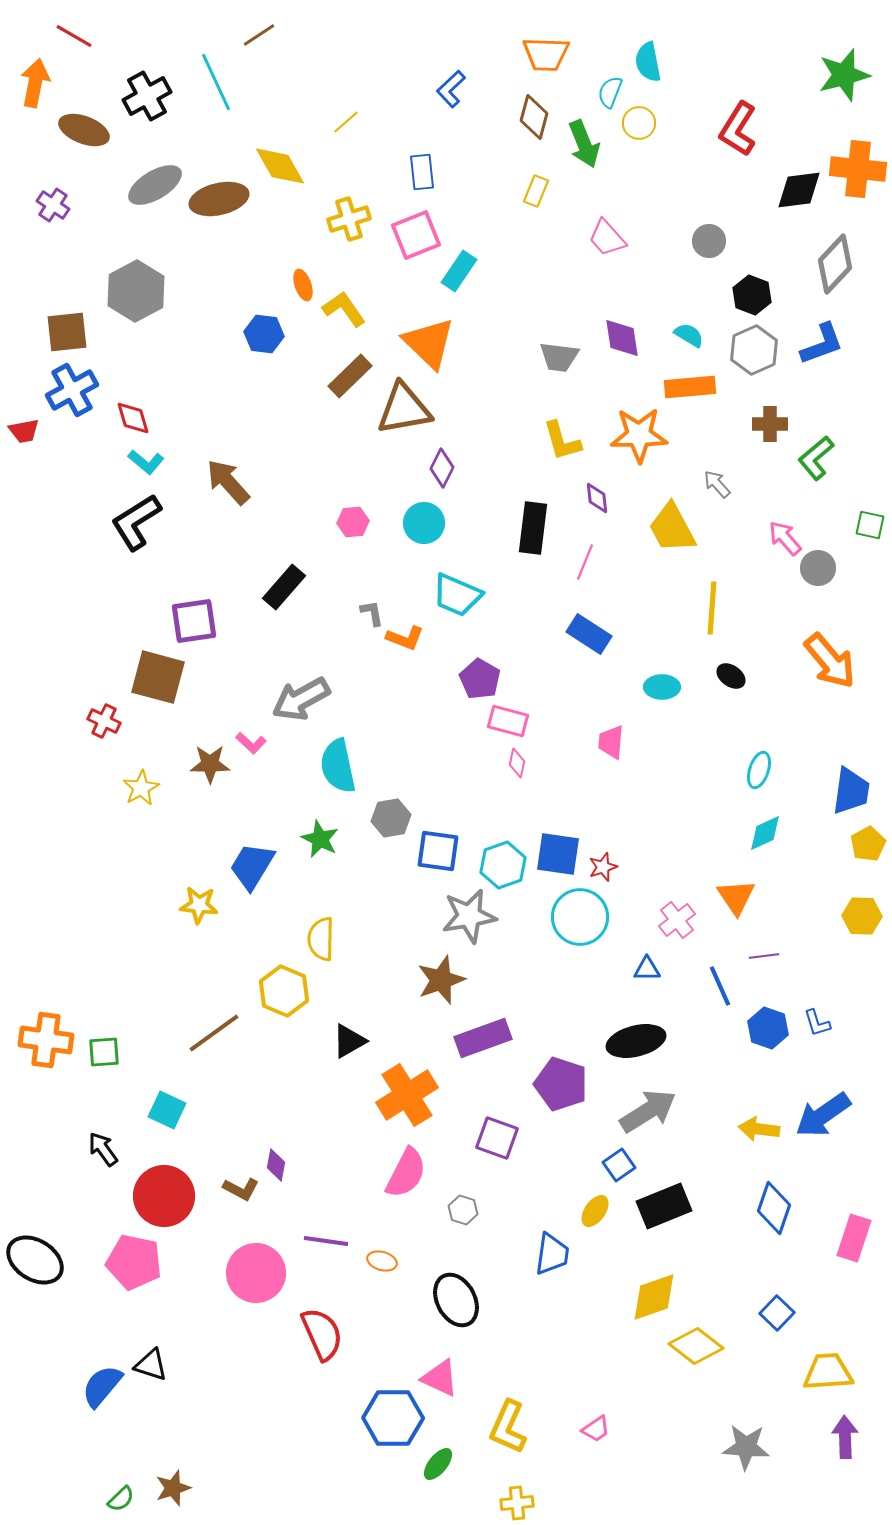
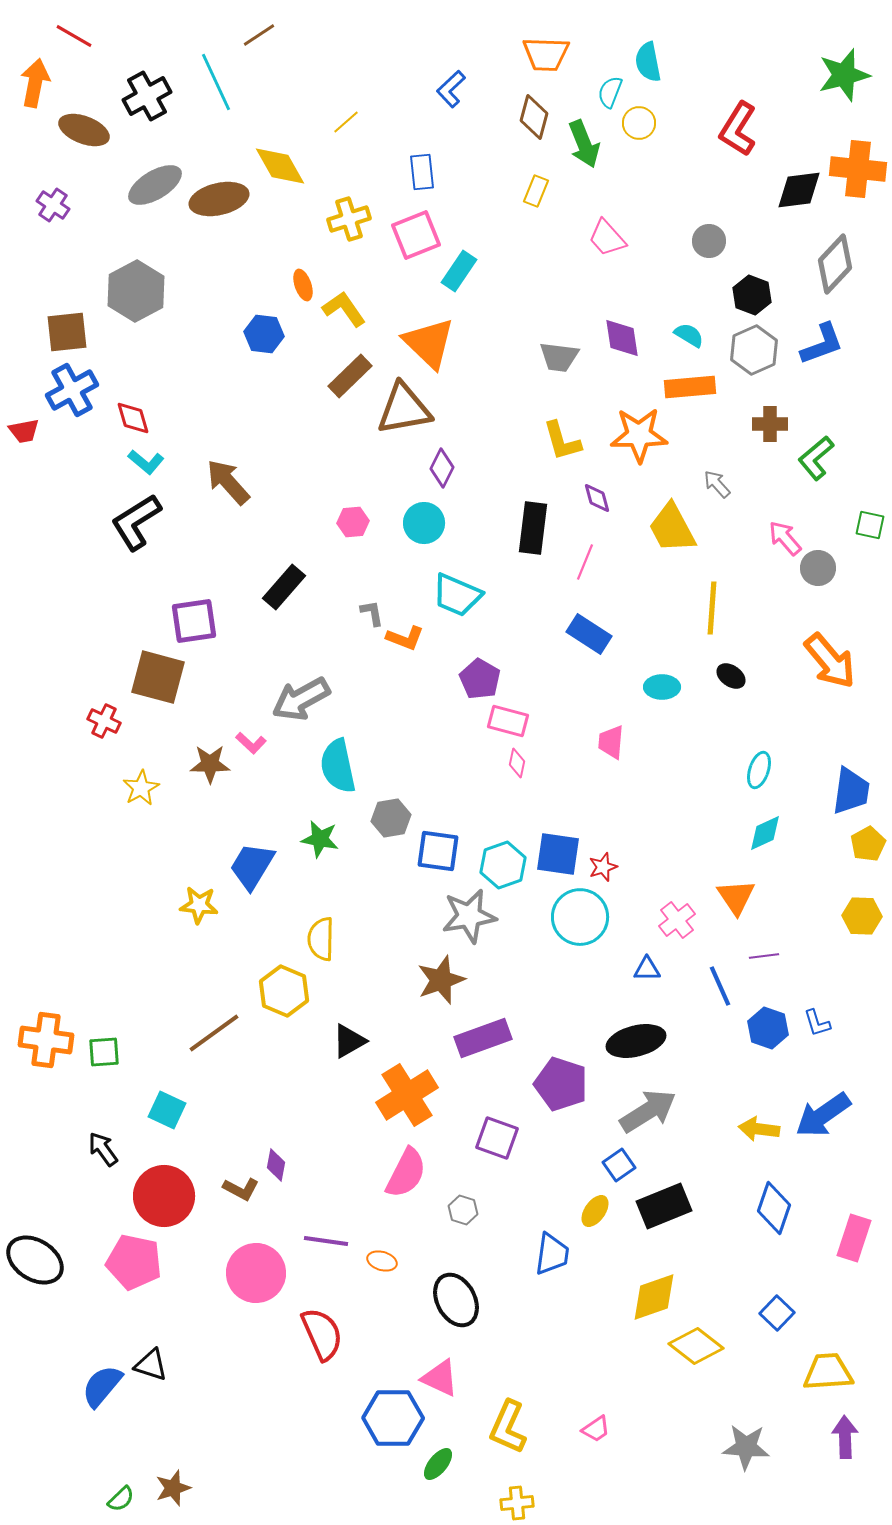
purple diamond at (597, 498): rotated 8 degrees counterclockwise
green star at (320, 839): rotated 15 degrees counterclockwise
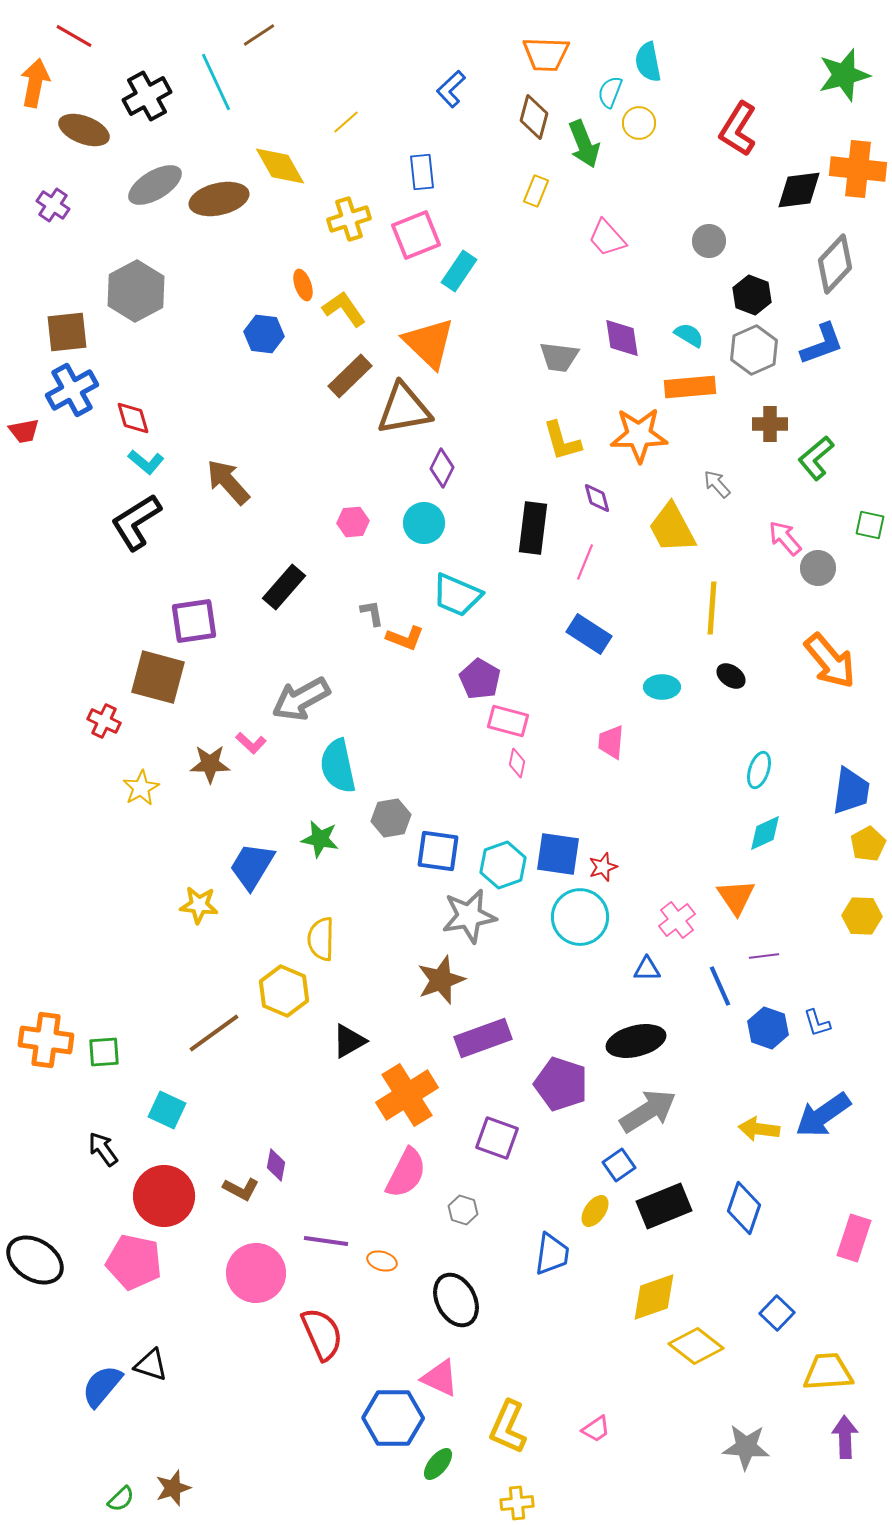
blue diamond at (774, 1208): moved 30 px left
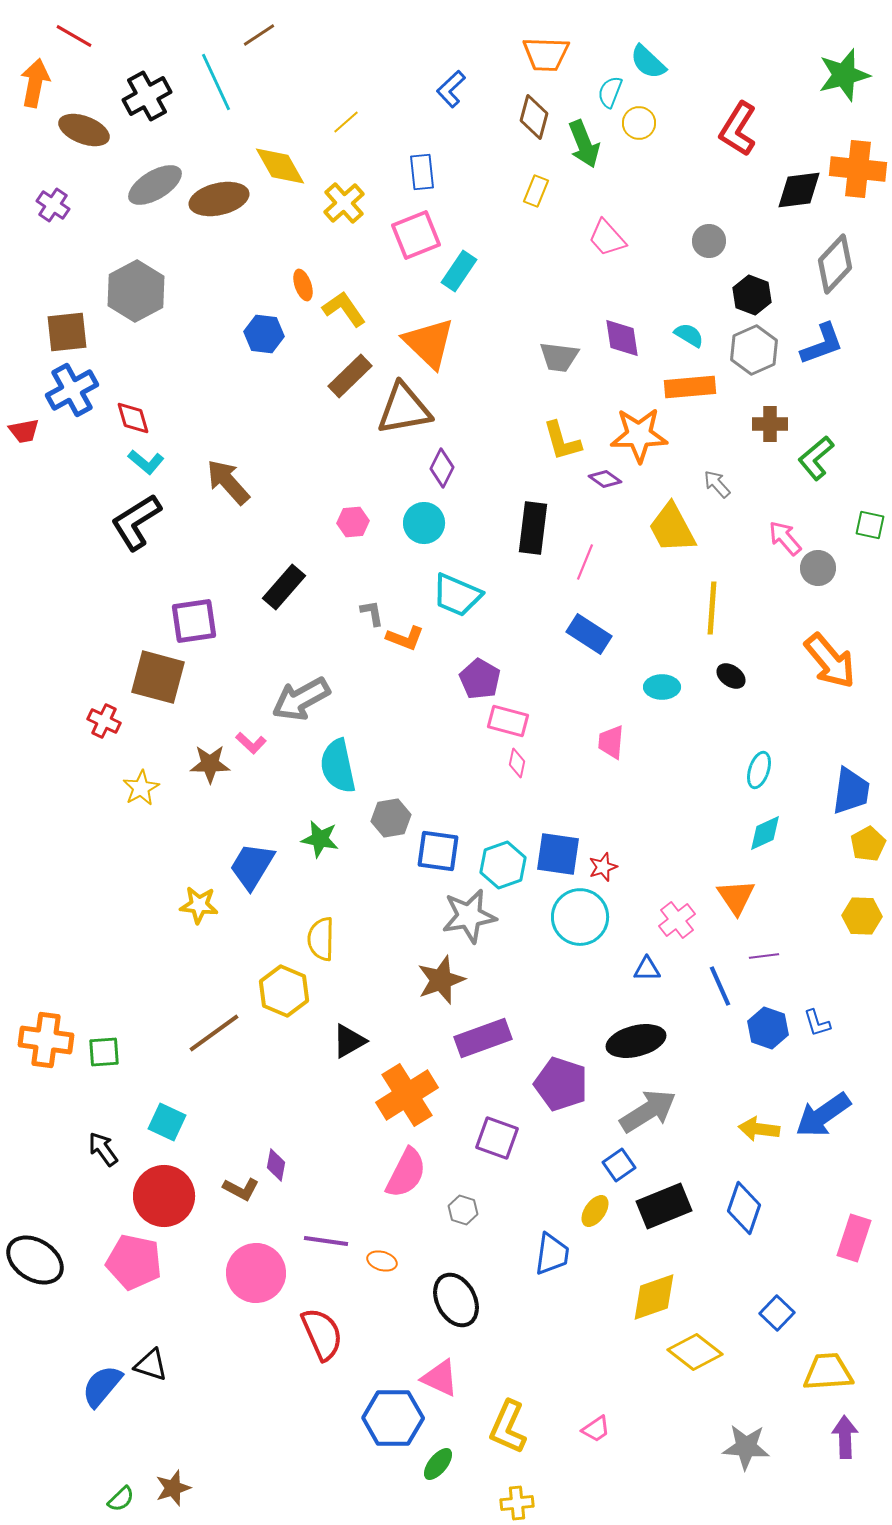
cyan semicircle at (648, 62): rotated 36 degrees counterclockwise
yellow cross at (349, 219): moved 5 px left, 16 px up; rotated 24 degrees counterclockwise
purple diamond at (597, 498): moved 8 px right, 19 px up; rotated 40 degrees counterclockwise
cyan square at (167, 1110): moved 12 px down
yellow diamond at (696, 1346): moved 1 px left, 6 px down
